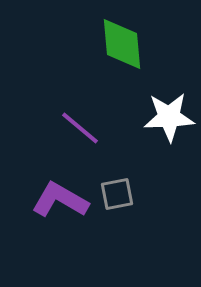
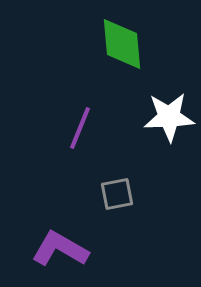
purple line: rotated 72 degrees clockwise
purple L-shape: moved 49 px down
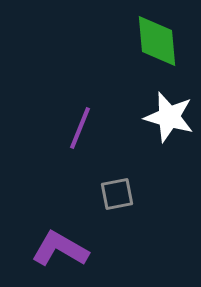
green diamond: moved 35 px right, 3 px up
white star: rotated 18 degrees clockwise
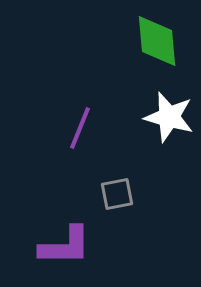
purple L-shape: moved 5 px right, 3 px up; rotated 150 degrees clockwise
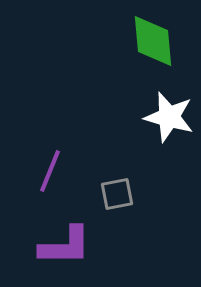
green diamond: moved 4 px left
purple line: moved 30 px left, 43 px down
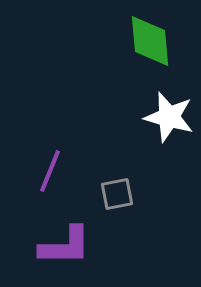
green diamond: moved 3 px left
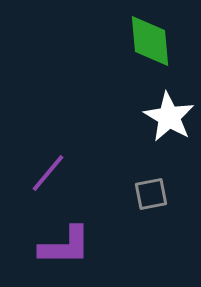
white star: rotated 15 degrees clockwise
purple line: moved 2 px left, 2 px down; rotated 18 degrees clockwise
gray square: moved 34 px right
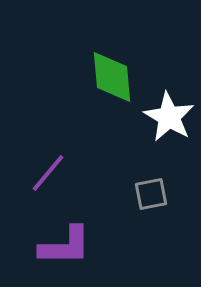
green diamond: moved 38 px left, 36 px down
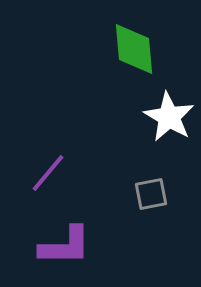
green diamond: moved 22 px right, 28 px up
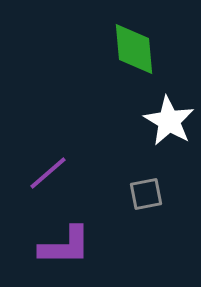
white star: moved 4 px down
purple line: rotated 9 degrees clockwise
gray square: moved 5 px left
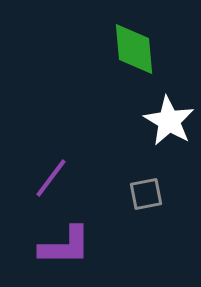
purple line: moved 3 px right, 5 px down; rotated 12 degrees counterclockwise
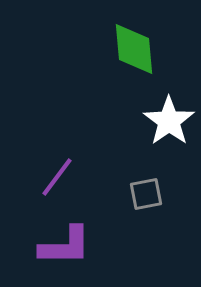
white star: rotated 6 degrees clockwise
purple line: moved 6 px right, 1 px up
